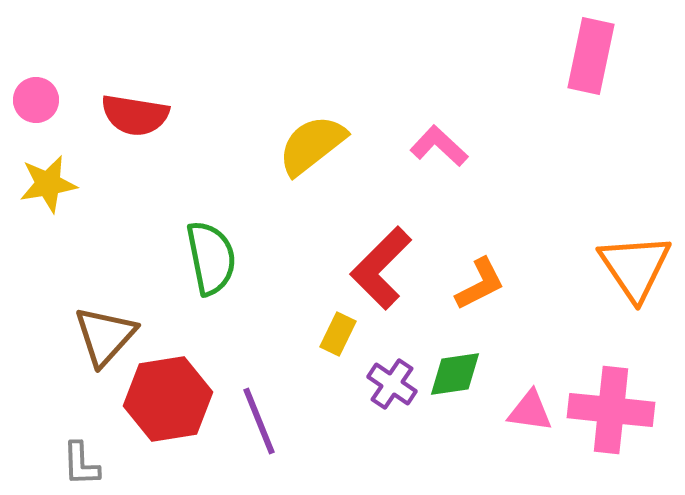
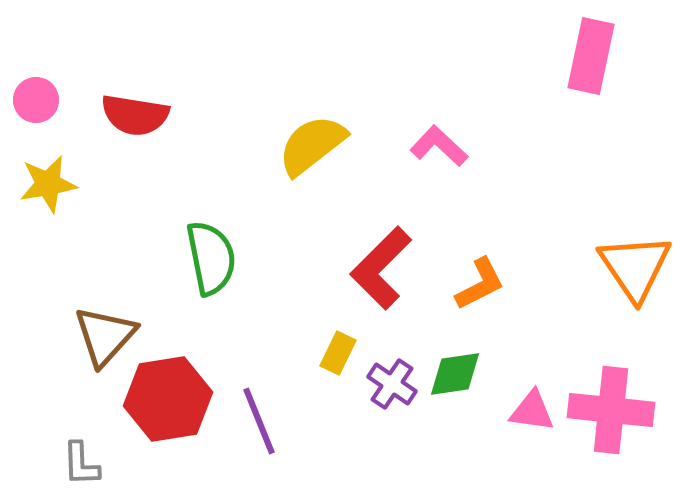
yellow rectangle: moved 19 px down
pink triangle: moved 2 px right
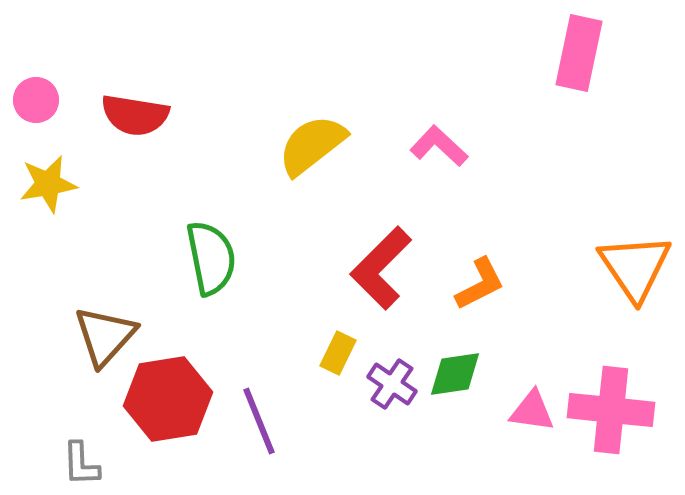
pink rectangle: moved 12 px left, 3 px up
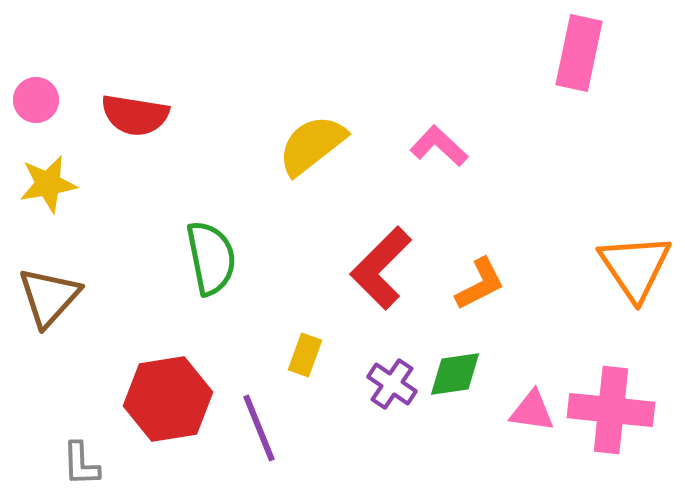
brown triangle: moved 56 px left, 39 px up
yellow rectangle: moved 33 px left, 2 px down; rotated 6 degrees counterclockwise
purple line: moved 7 px down
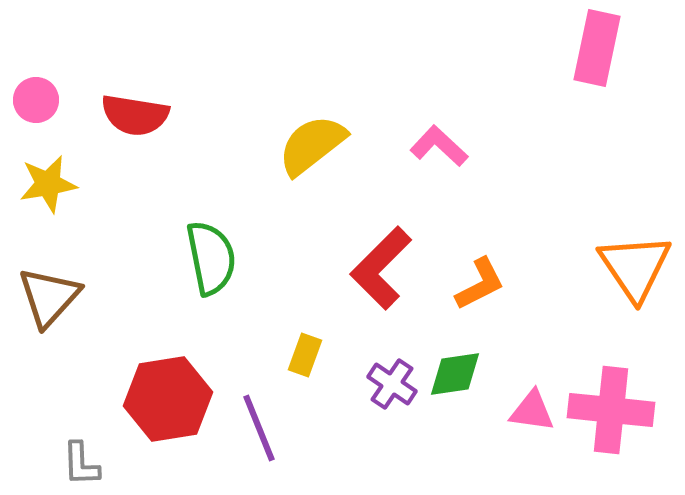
pink rectangle: moved 18 px right, 5 px up
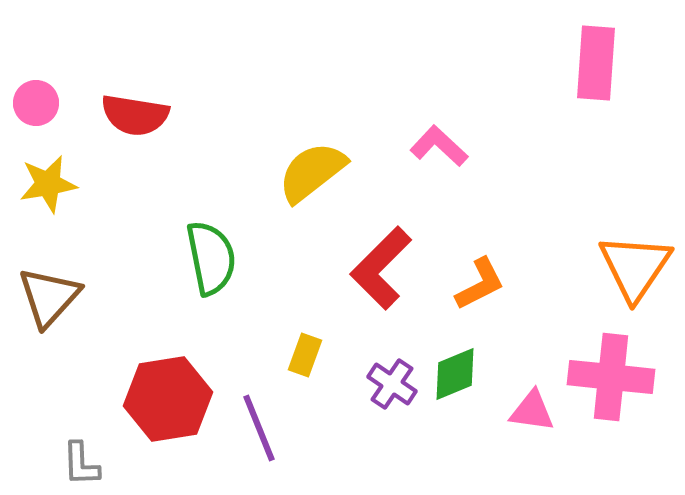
pink rectangle: moved 1 px left, 15 px down; rotated 8 degrees counterclockwise
pink circle: moved 3 px down
yellow semicircle: moved 27 px down
orange triangle: rotated 8 degrees clockwise
green diamond: rotated 14 degrees counterclockwise
pink cross: moved 33 px up
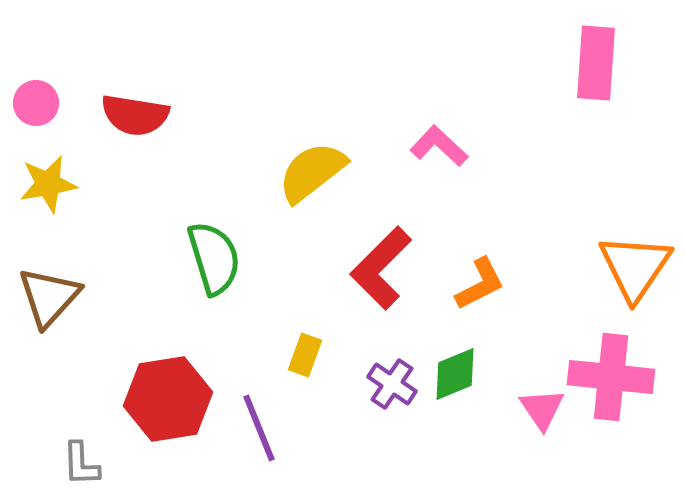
green semicircle: moved 3 px right; rotated 6 degrees counterclockwise
pink triangle: moved 10 px right, 2 px up; rotated 48 degrees clockwise
